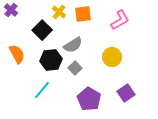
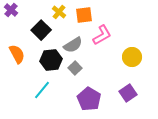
orange square: moved 1 px right, 1 px down
pink L-shape: moved 18 px left, 15 px down
black square: moved 1 px left
yellow circle: moved 20 px right
purple square: moved 2 px right
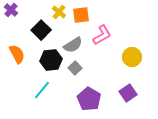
orange square: moved 3 px left
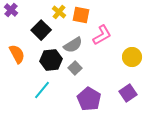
orange square: rotated 18 degrees clockwise
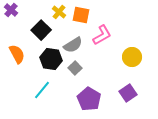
black hexagon: moved 1 px up; rotated 15 degrees clockwise
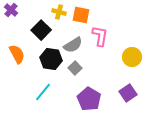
yellow cross: rotated 24 degrees counterclockwise
pink L-shape: moved 2 px left, 1 px down; rotated 50 degrees counterclockwise
cyan line: moved 1 px right, 2 px down
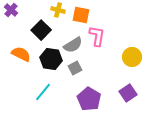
yellow cross: moved 1 px left, 2 px up
pink L-shape: moved 3 px left
orange semicircle: moved 4 px right; rotated 36 degrees counterclockwise
gray square: rotated 16 degrees clockwise
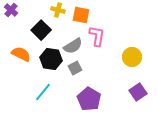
gray semicircle: moved 1 px down
purple square: moved 10 px right, 1 px up
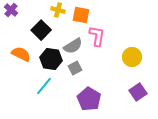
cyan line: moved 1 px right, 6 px up
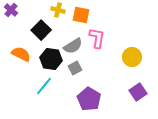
pink L-shape: moved 2 px down
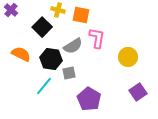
black square: moved 1 px right, 3 px up
yellow circle: moved 4 px left
gray square: moved 6 px left, 5 px down; rotated 16 degrees clockwise
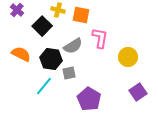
purple cross: moved 6 px right
black square: moved 1 px up
pink L-shape: moved 3 px right
